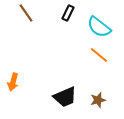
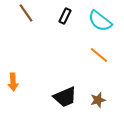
black rectangle: moved 3 px left, 3 px down
cyan semicircle: moved 1 px right, 6 px up
orange arrow: rotated 18 degrees counterclockwise
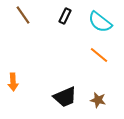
brown line: moved 3 px left, 2 px down
cyan semicircle: moved 1 px down
brown star: rotated 28 degrees clockwise
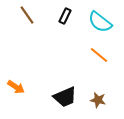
brown line: moved 4 px right
orange arrow: moved 3 px right, 5 px down; rotated 54 degrees counterclockwise
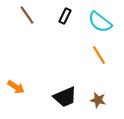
orange line: rotated 18 degrees clockwise
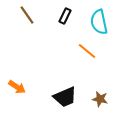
cyan semicircle: moved 1 px left; rotated 40 degrees clockwise
orange line: moved 12 px left, 4 px up; rotated 18 degrees counterclockwise
orange arrow: moved 1 px right
brown star: moved 2 px right, 1 px up
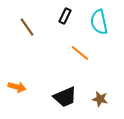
brown line: moved 12 px down
orange line: moved 7 px left, 2 px down
orange arrow: rotated 18 degrees counterclockwise
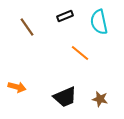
black rectangle: rotated 42 degrees clockwise
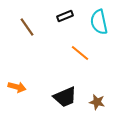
brown star: moved 3 px left, 3 px down
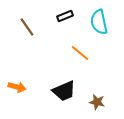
black trapezoid: moved 1 px left, 6 px up
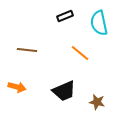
cyan semicircle: moved 1 px down
brown line: moved 23 px down; rotated 48 degrees counterclockwise
